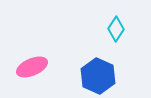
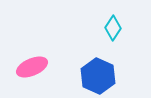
cyan diamond: moved 3 px left, 1 px up
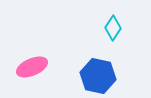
blue hexagon: rotated 12 degrees counterclockwise
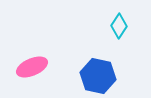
cyan diamond: moved 6 px right, 2 px up
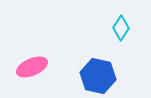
cyan diamond: moved 2 px right, 2 px down
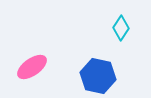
pink ellipse: rotated 12 degrees counterclockwise
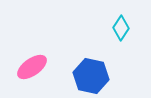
blue hexagon: moved 7 px left
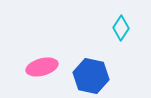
pink ellipse: moved 10 px right; rotated 20 degrees clockwise
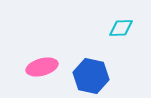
cyan diamond: rotated 55 degrees clockwise
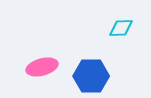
blue hexagon: rotated 12 degrees counterclockwise
